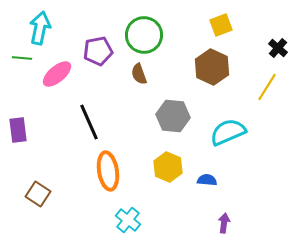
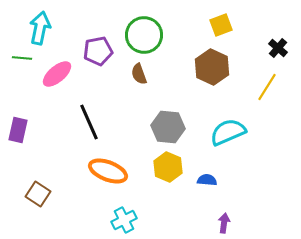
gray hexagon: moved 5 px left, 11 px down
purple rectangle: rotated 20 degrees clockwise
orange ellipse: rotated 60 degrees counterclockwise
cyan cross: moved 4 px left; rotated 25 degrees clockwise
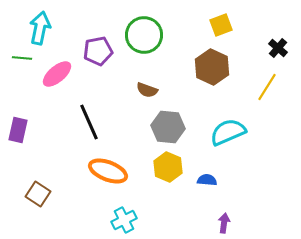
brown semicircle: moved 8 px right, 16 px down; rotated 50 degrees counterclockwise
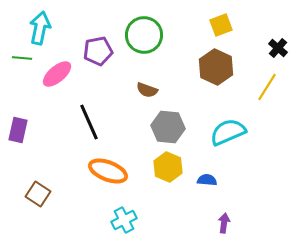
brown hexagon: moved 4 px right
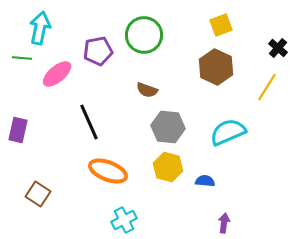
yellow hexagon: rotated 8 degrees counterclockwise
blue semicircle: moved 2 px left, 1 px down
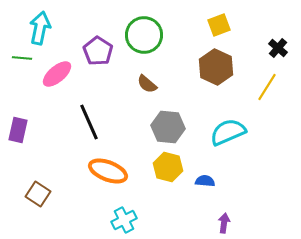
yellow square: moved 2 px left
purple pentagon: rotated 28 degrees counterclockwise
brown semicircle: moved 6 px up; rotated 20 degrees clockwise
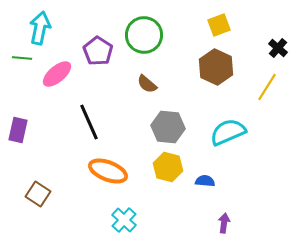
cyan cross: rotated 20 degrees counterclockwise
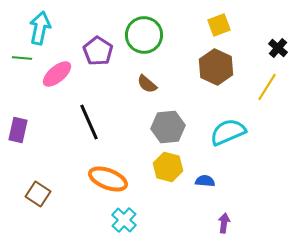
gray hexagon: rotated 12 degrees counterclockwise
orange ellipse: moved 8 px down
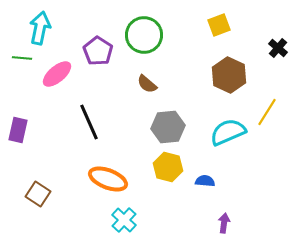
brown hexagon: moved 13 px right, 8 px down
yellow line: moved 25 px down
